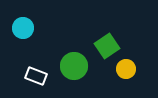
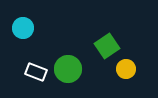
green circle: moved 6 px left, 3 px down
white rectangle: moved 4 px up
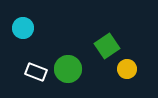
yellow circle: moved 1 px right
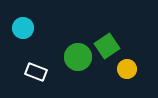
green circle: moved 10 px right, 12 px up
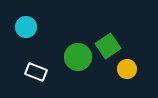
cyan circle: moved 3 px right, 1 px up
green square: moved 1 px right
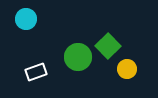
cyan circle: moved 8 px up
green square: rotated 10 degrees counterclockwise
white rectangle: rotated 40 degrees counterclockwise
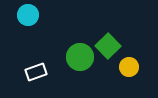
cyan circle: moved 2 px right, 4 px up
green circle: moved 2 px right
yellow circle: moved 2 px right, 2 px up
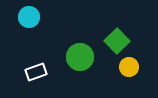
cyan circle: moved 1 px right, 2 px down
green square: moved 9 px right, 5 px up
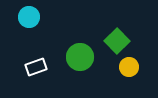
white rectangle: moved 5 px up
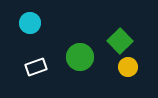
cyan circle: moved 1 px right, 6 px down
green square: moved 3 px right
yellow circle: moved 1 px left
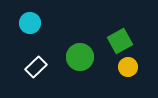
green square: rotated 15 degrees clockwise
white rectangle: rotated 25 degrees counterclockwise
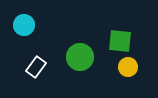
cyan circle: moved 6 px left, 2 px down
green square: rotated 35 degrees clockwise
white rectangle: rotated 10 degrees counterclockwise
